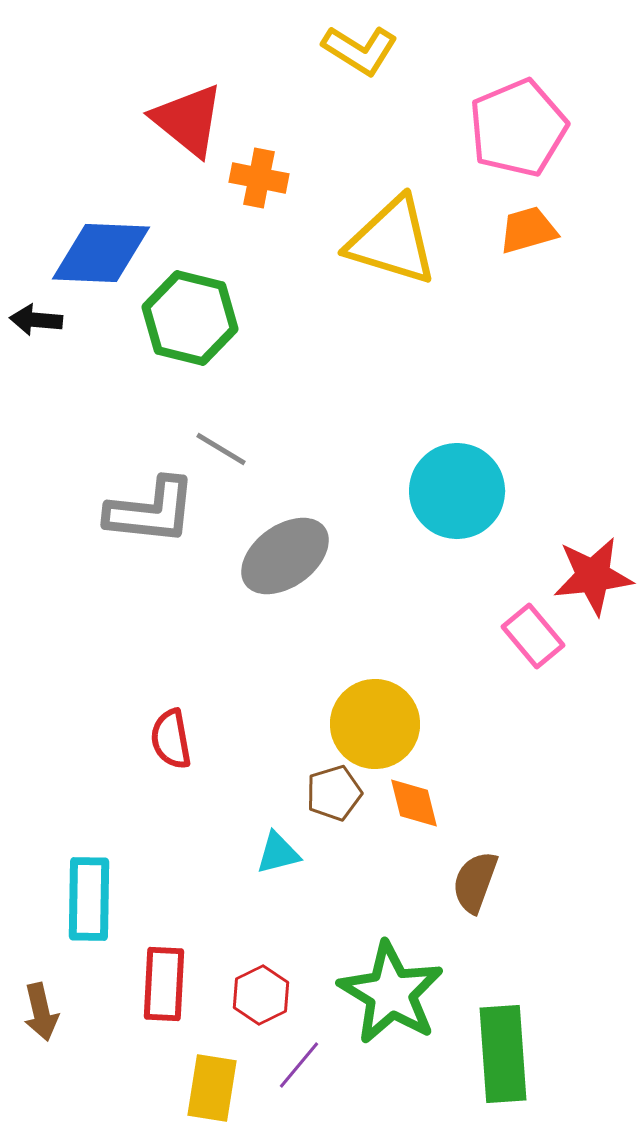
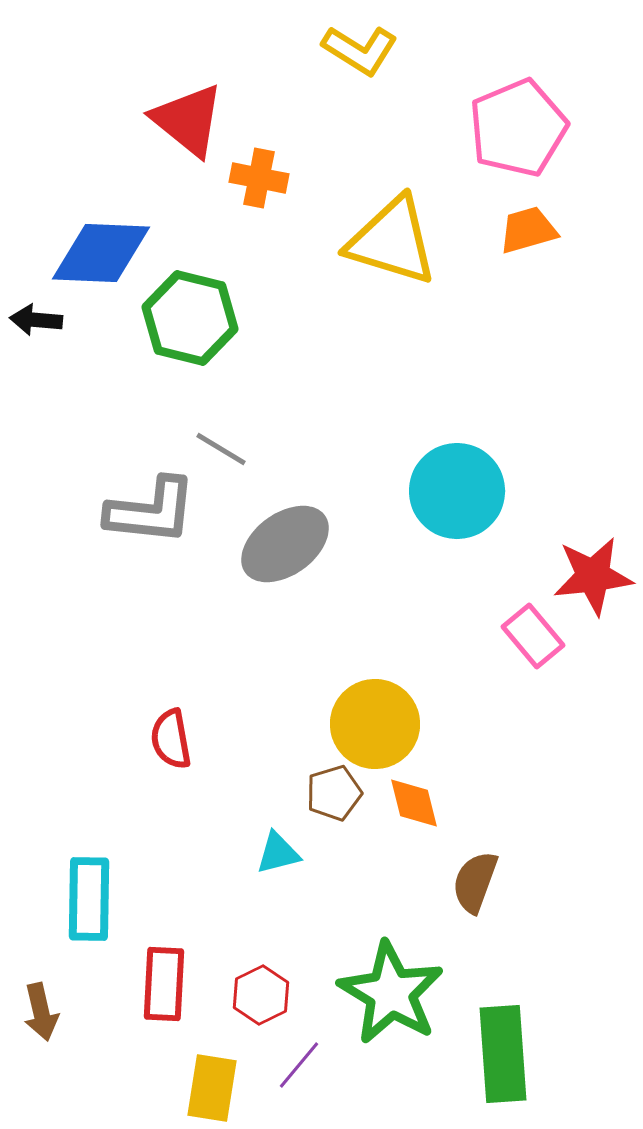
gray ellipse: moved 12 px up
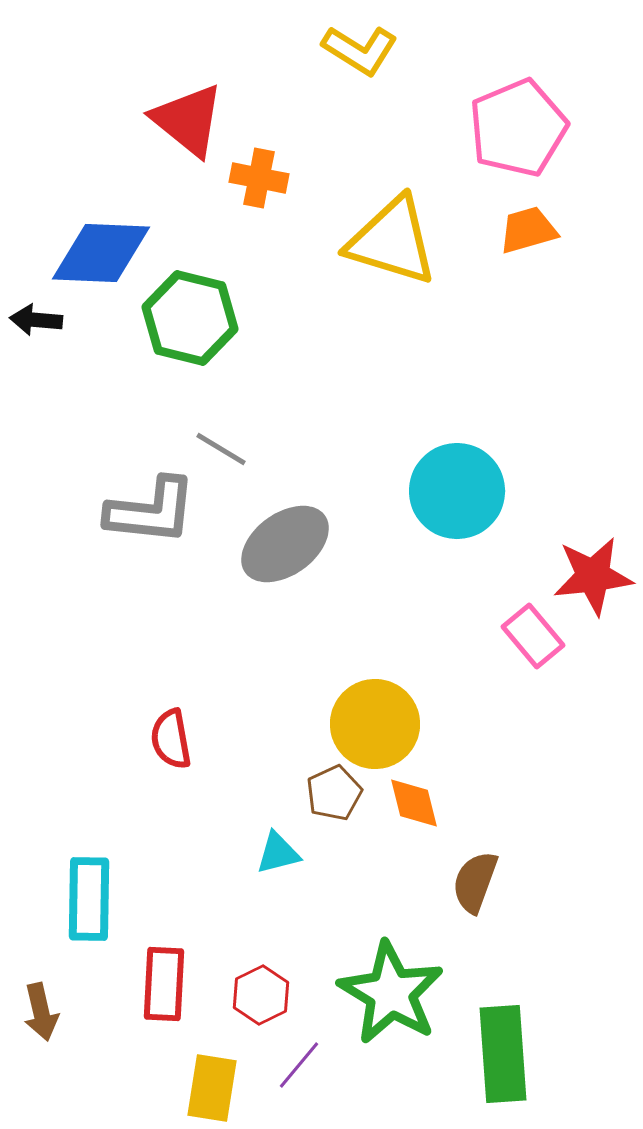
brown pentagon: rotated 8 degrees counterclockwise
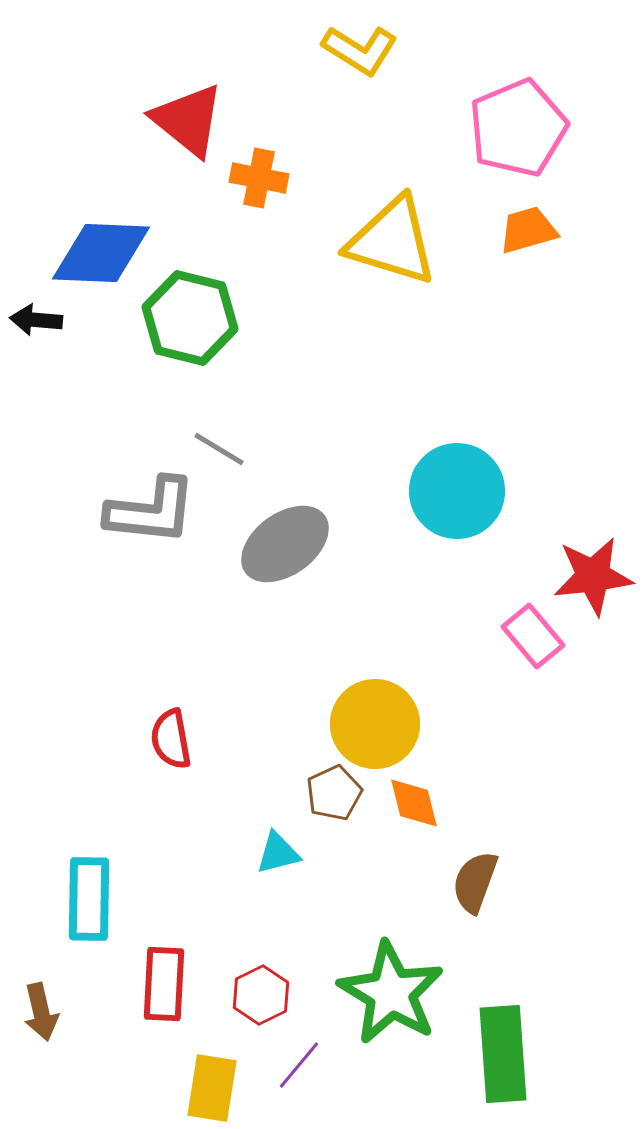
gray line: moved 2 px left
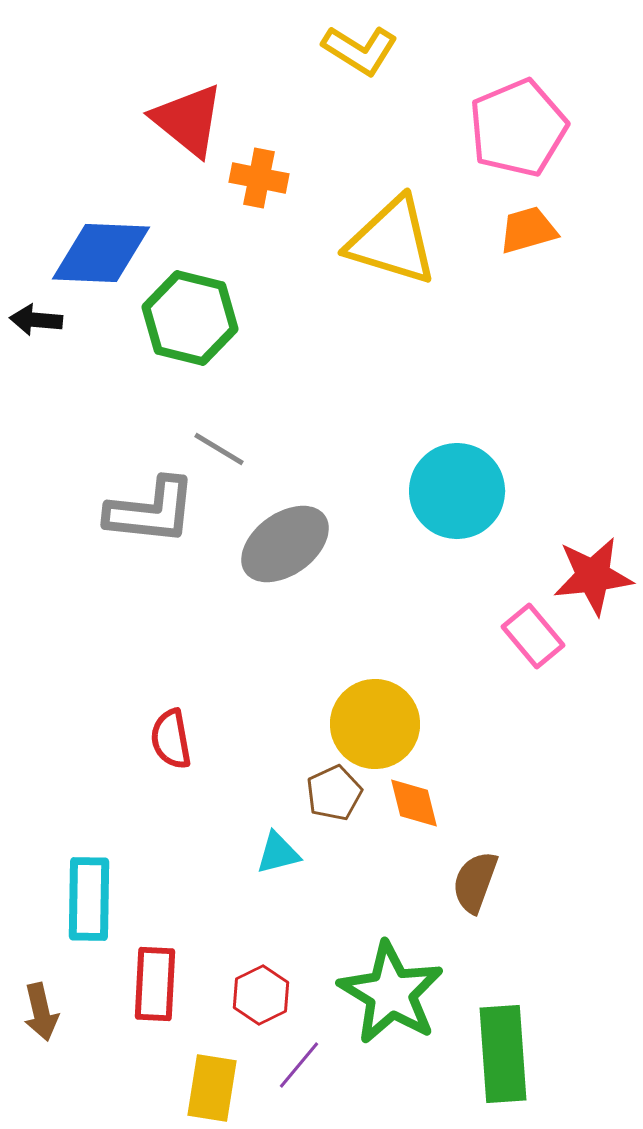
red rectangle: moved 9 px left
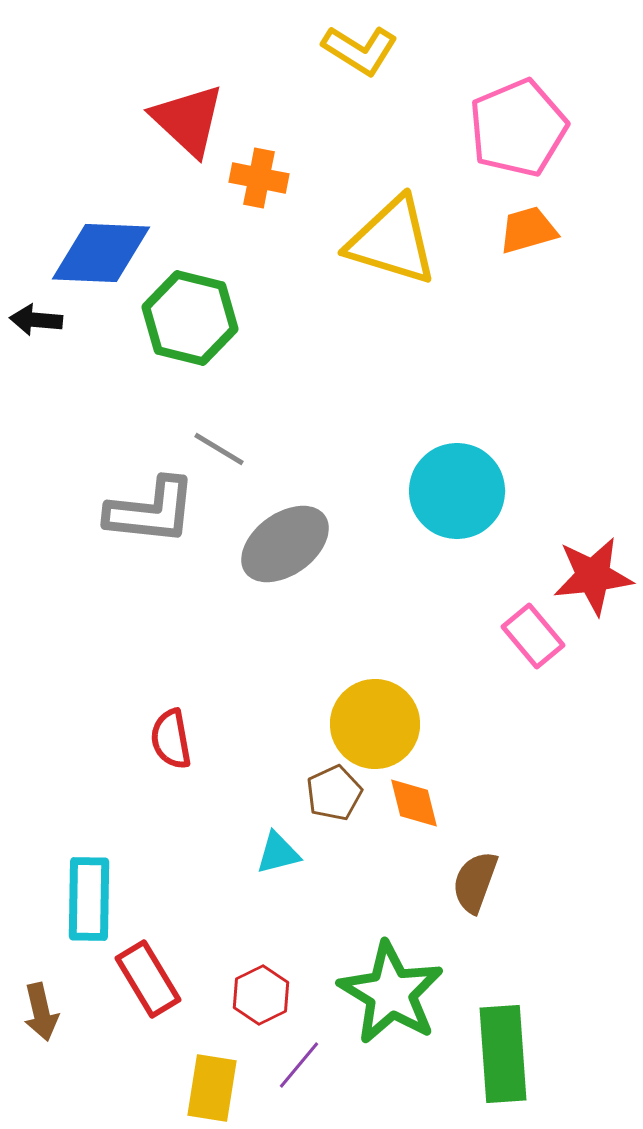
red triangle: rotated 4 degrees clockwise
red rectangle: moved 7 px left, 5 px up; rotated 34 degrees counterclockwise
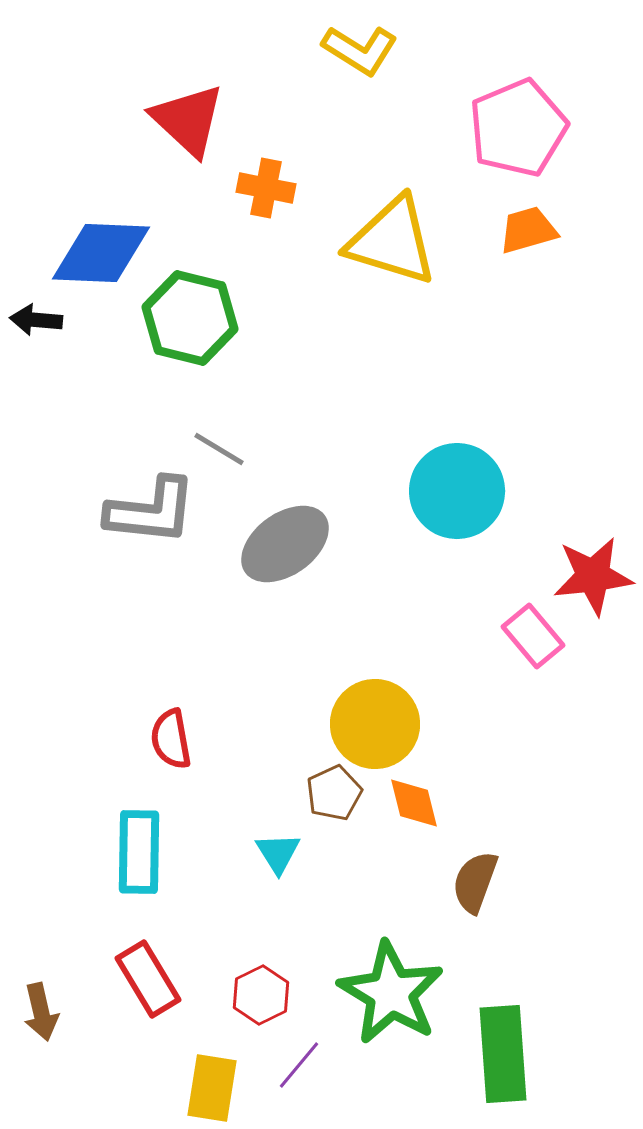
orange cross: moved 7 px right, 10 px down
cyan triangle: rotated 48 degrees counterclockwise
cyan rectangle: moved 50 px right, 47 px up
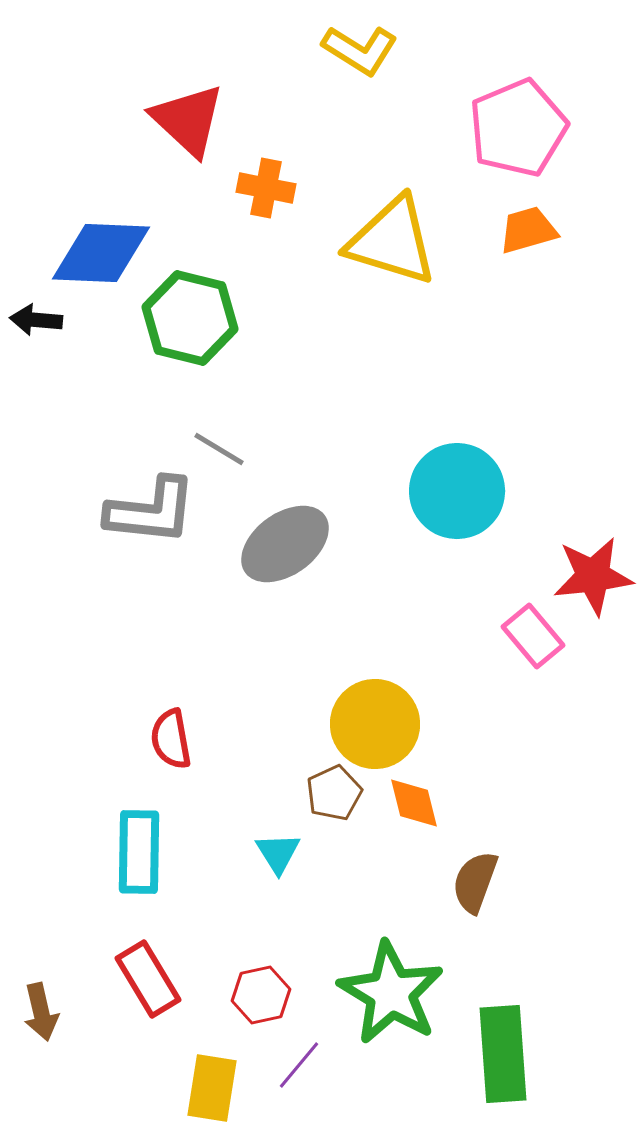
red hexagon: rotated 14 degrees clockwise
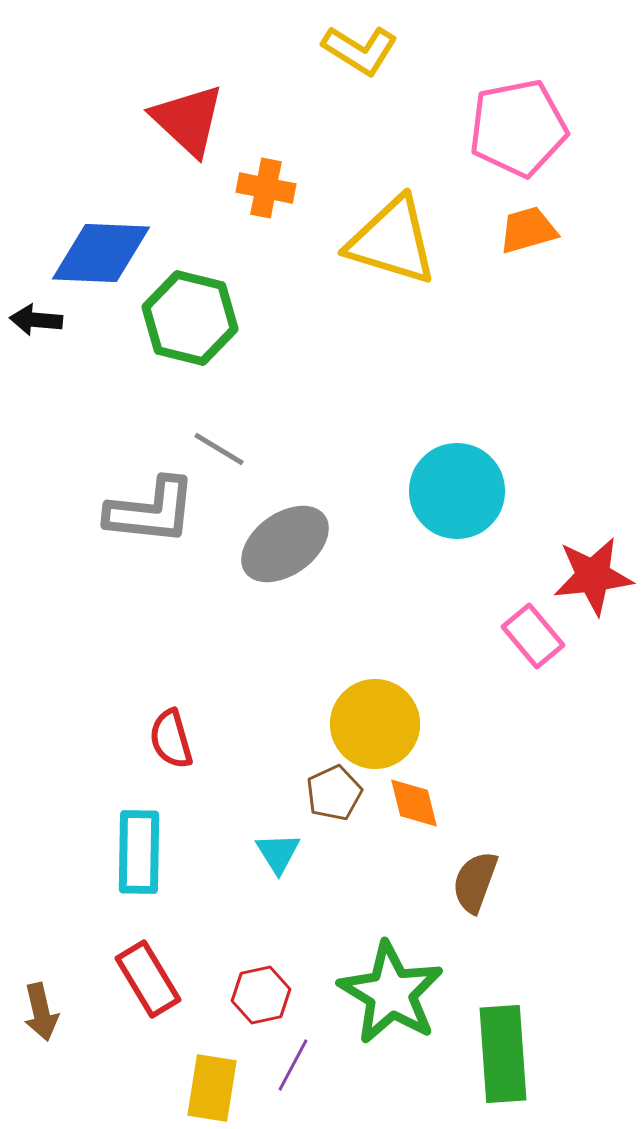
pink pentagon: rotated 12 degrees clockwise
red semicircle: rotated 6 degrees counterclockwise
purple line: moved 6 px left; rotated 12 degrees counterclockwise
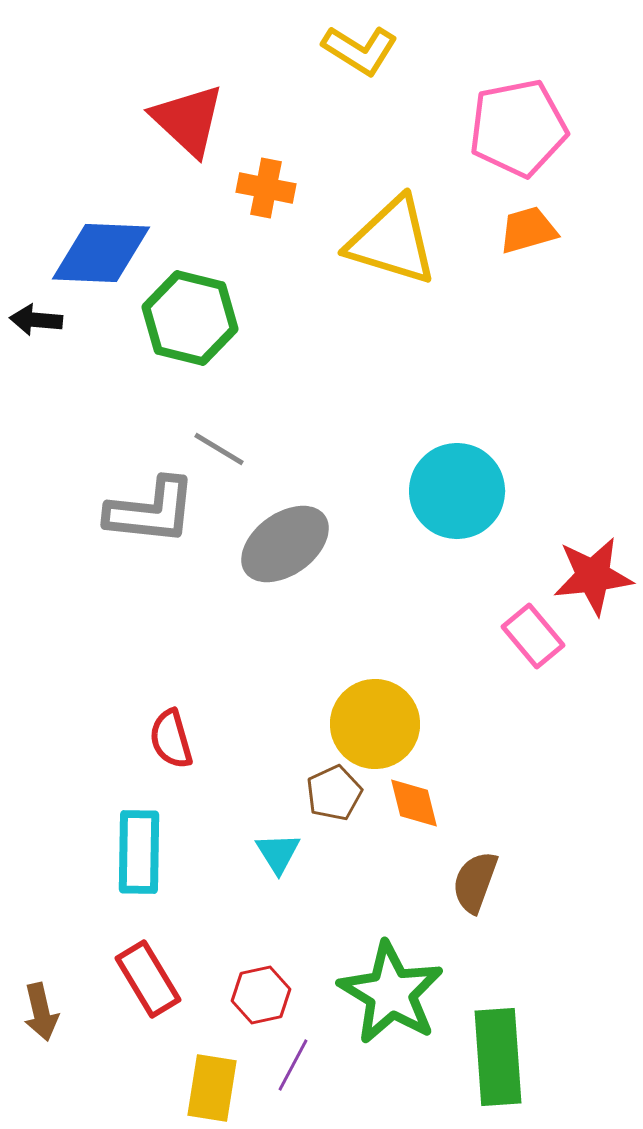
green rectangle: moved 5 px left, 3 px down
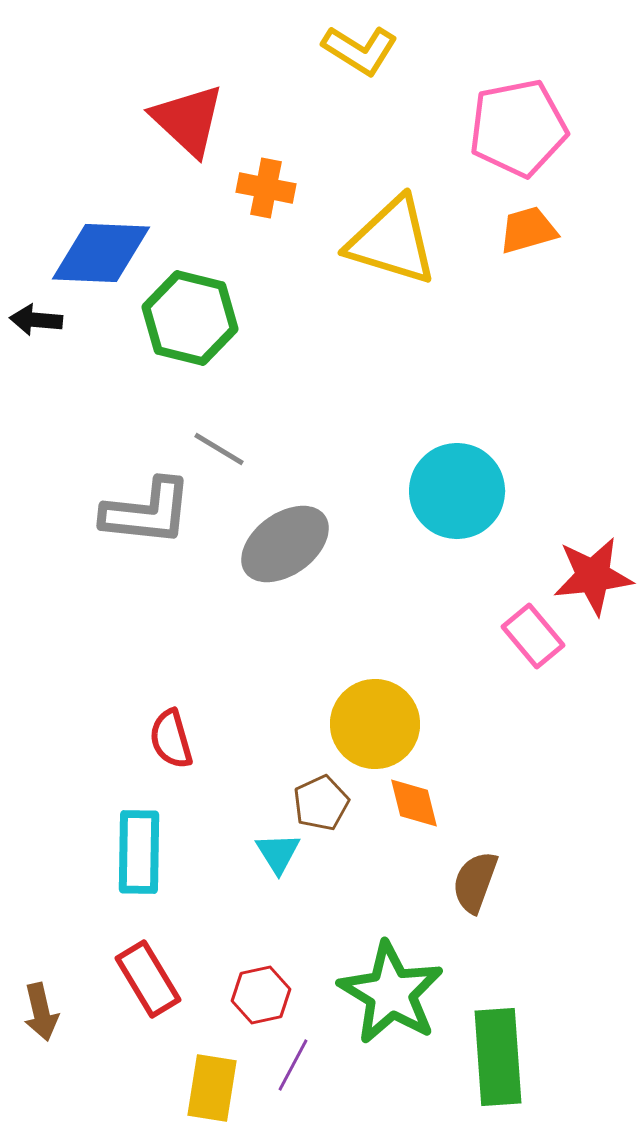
gray L-shape: moved 4 px left, 1 px down
brown pentagon: moved 13 px left, 10 px down
